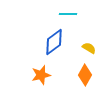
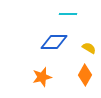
blue diamond: rotated 36 degrees clockwise
orange star: moved 1 px right, 2 px down
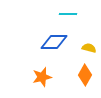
yellow semicircle: rotated 16 degrees counterclockwise
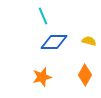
cyan line: moved 25 px left, 2 px down; rotated 66 degrees clockwise
yellow semicircle: moved 7 px up
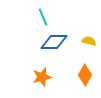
cyan line: moved 1 px down
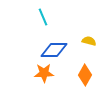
blue diamond: moved 8 px down
orange star: moved 2 px right, 4 px up; rotated 12 degrees clockwise
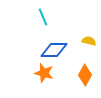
orange star: rotated 18 degrees clockwise
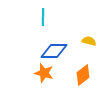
cyan line: rotated 24 degrees clockwise
blue diamond: moved 1 px down
orange diamond: moved 2 px left; rotated 25 degrees clockwise
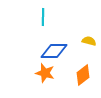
orange star: moved 1 px right
